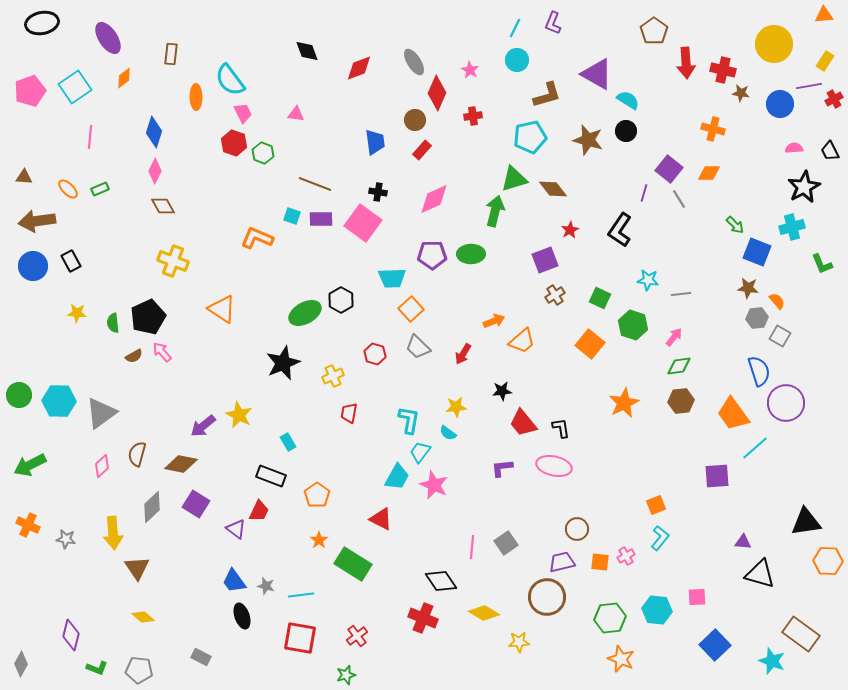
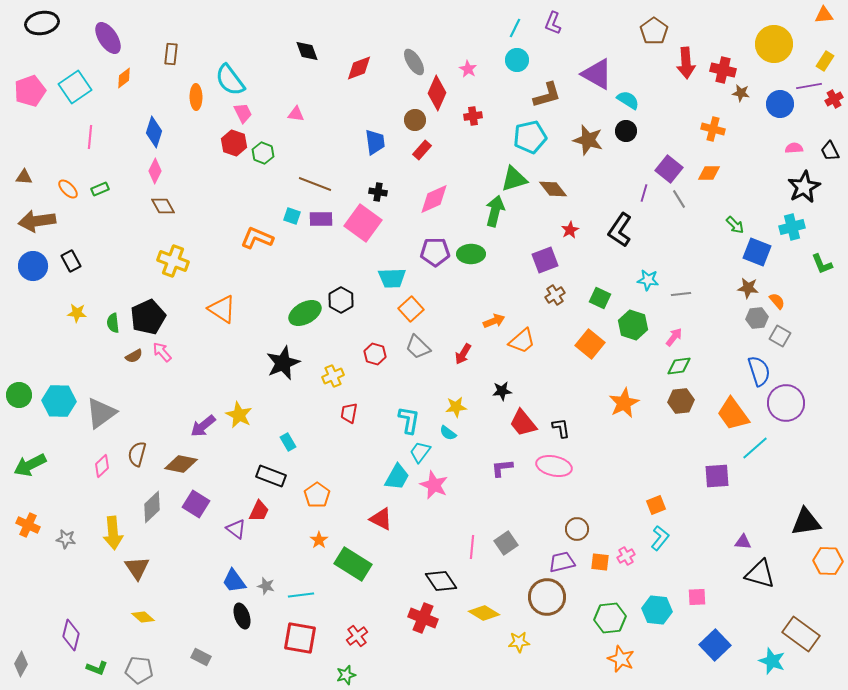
pink star at (470, 70): moved 2 px left, 1 px up
purple pentagon at (432, 255): moved 3 px right, 3 px up
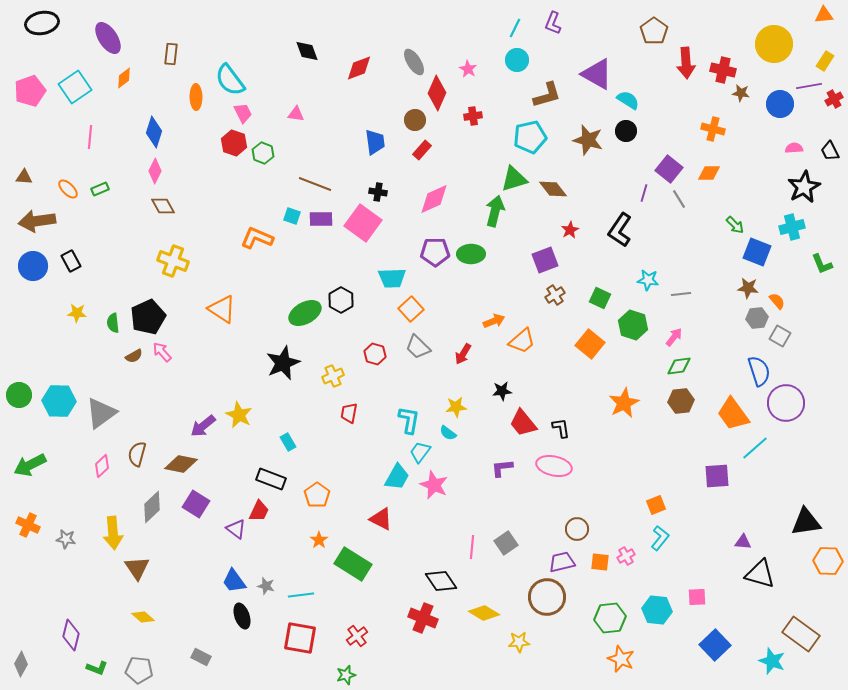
black rectangle at (271, 476): moved 3 px down
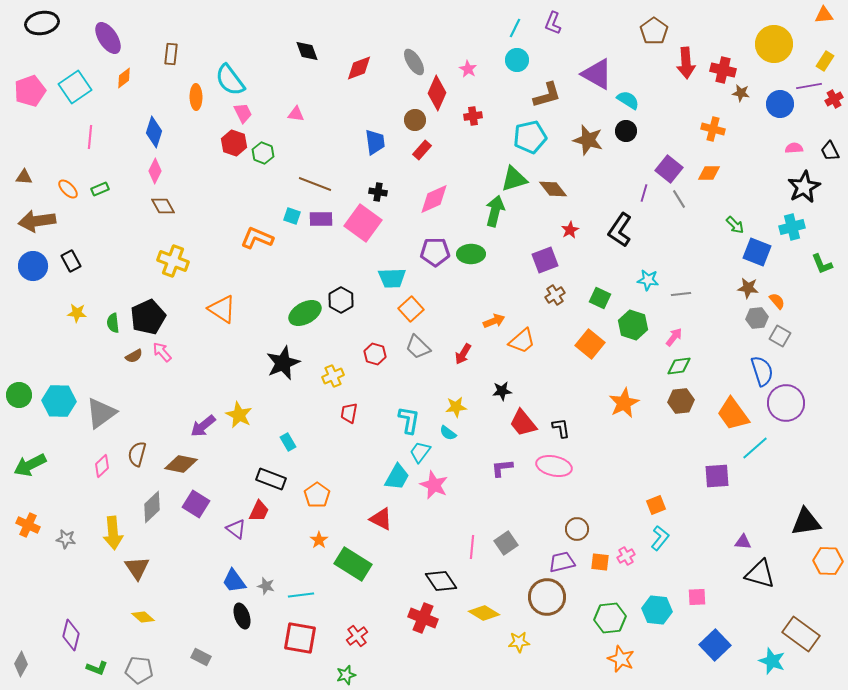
blue semicircle at (759, 371): moved 3 px right
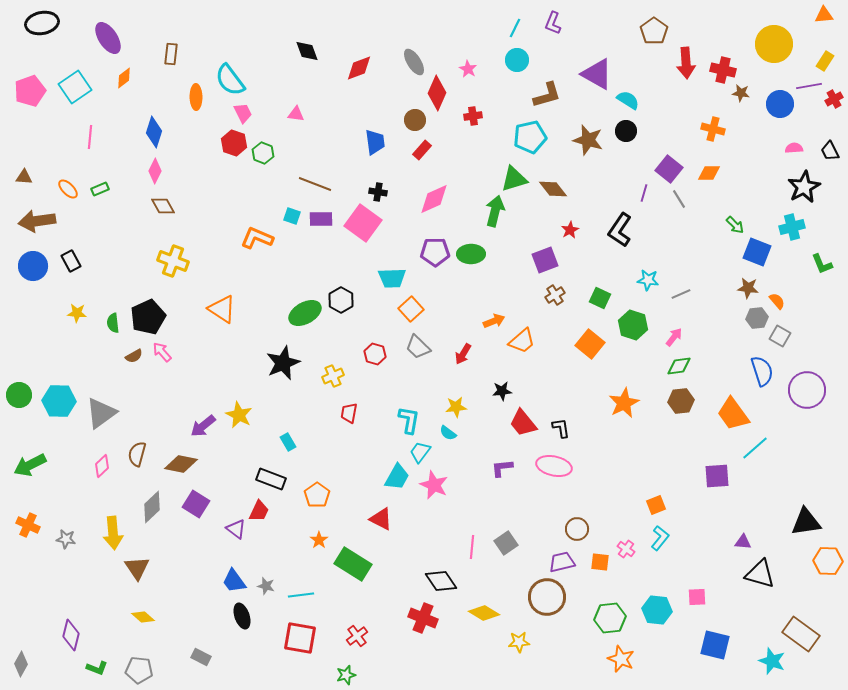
gray line at (681, 294): rotated 18 degrees counterclockwise
purple circle at (786, 403): moved 21 px right, 13 px up
pink cross at (626, 556): moved 7 px up; rotated 24 degrees counterclockwise
blue square at (715, 645): rotated 32 degrees counterclockwise
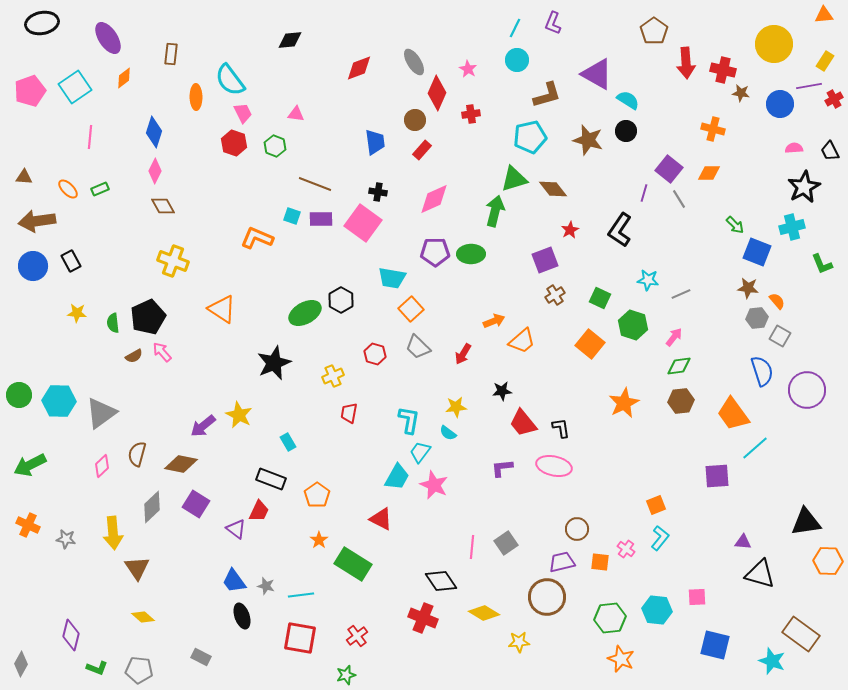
black diamond at (307, 51): moved 17 px left, 11 px up; rotated 75 degrees counterclockwise
red cross at (473, 116): moved 2 px left, 2 px up
green hexagon at (263, 153): moved 12 px right, 7 px up
cyan trapezoid at (392, 278): rotated 12 degrees clockwise
black star at (283, 363): moved 9 px left
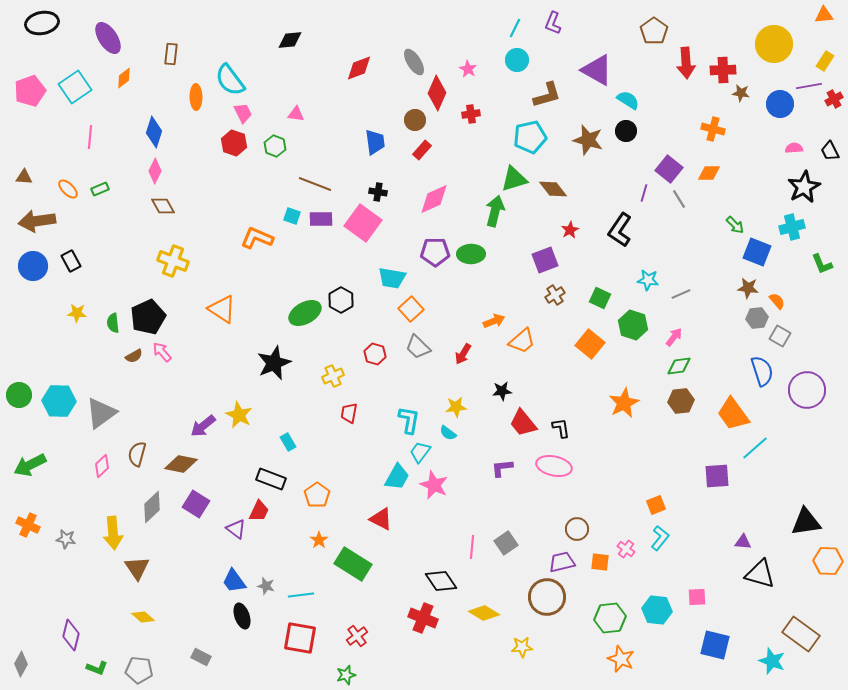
red cross at (723, 70): rotated 15 degrees counterclockwise
purple triangle at (597, 74): moved 4 px up
yellow star at (519, 642): moved 3 px right, 5 px down
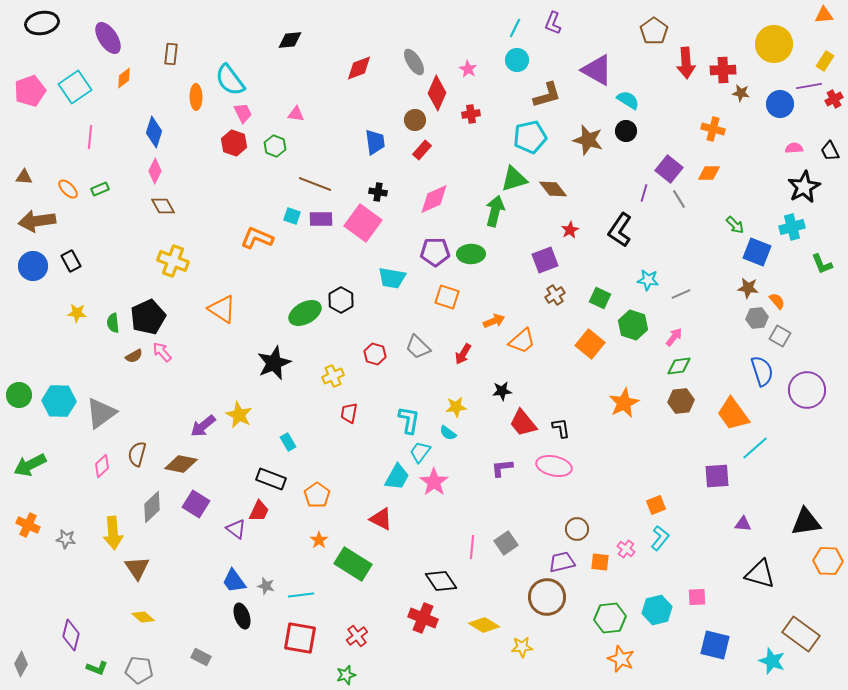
orange square at (411, 309): moved 36 px right, 12 px up; rotated 30 degrees counterclockwise
pink star at (434, 485): moved 3 px up; rotated 12 degrees clockwise
purple triangle at (743, 542): moved 18 px up
cyan hexagon at (657, 610): rotated 20 degrees counterclockwise
yellow diamond at (484, 613): moved 12 px down
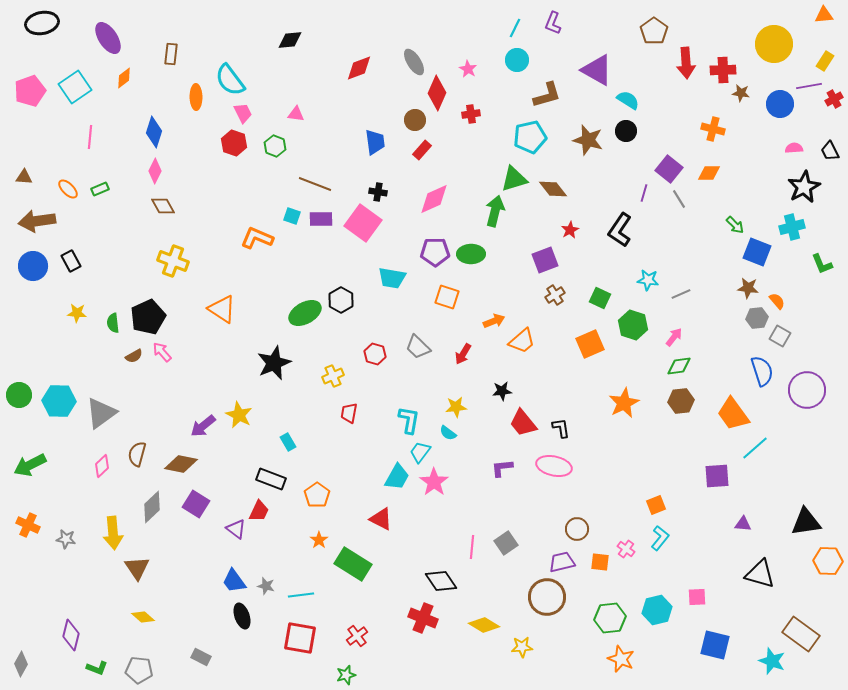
orange square at (590, 344): rotated 28 degrees clockwise
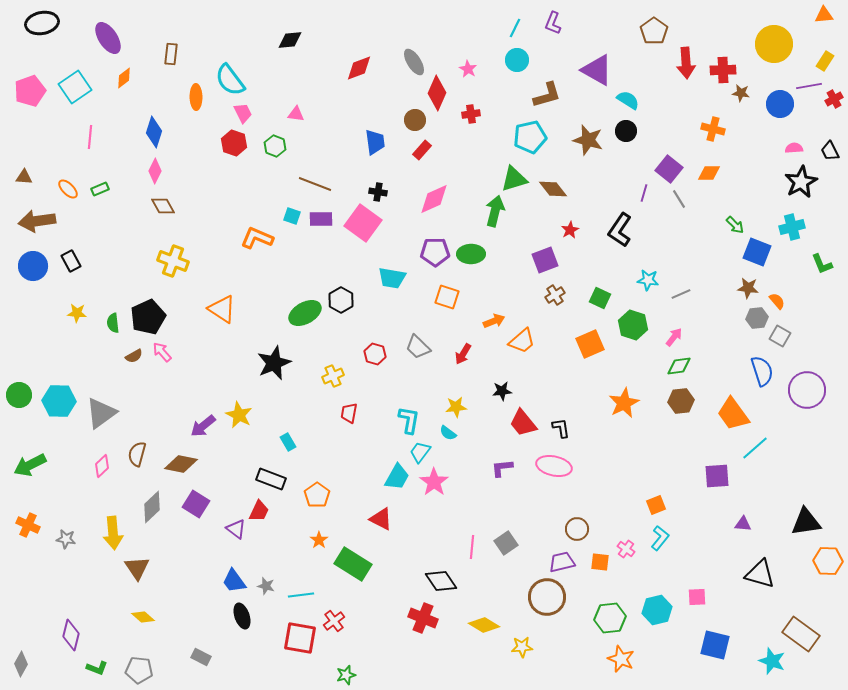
black star at (804, 187): moved 3 px left, 5 px up
red cross at (357, 636): moved 23 px left, 15 px up
